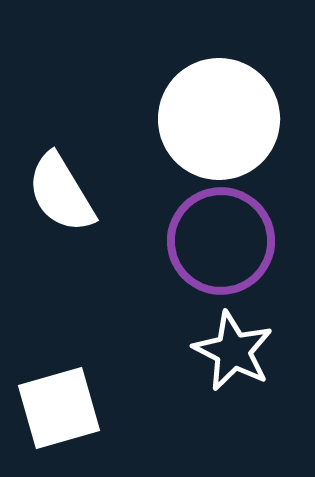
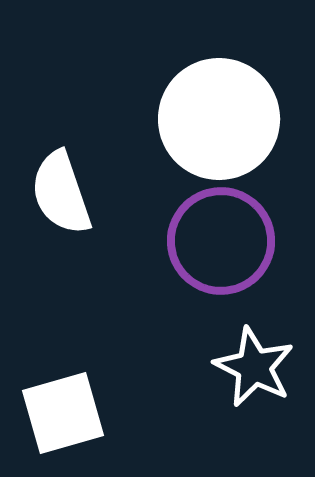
white semicircle: rotated 12 degrees clockwise
white star: moved 21 px right, 16 px down
white square: moved 4 px right, 5 px down
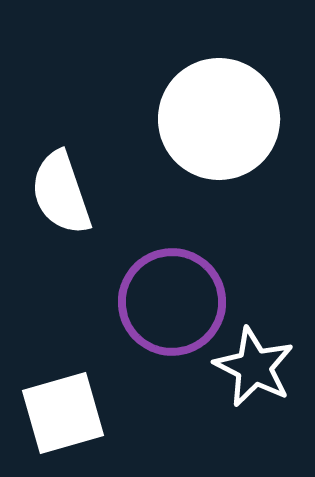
purple circle: moved 49 px left, 61 px down
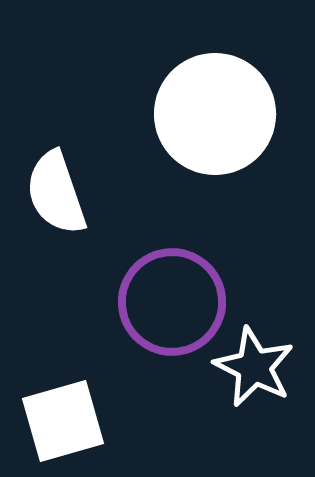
white circle: moved 4 px left, 5 px up
white semicircle: moved 5 px left
white square: moved 8 px down
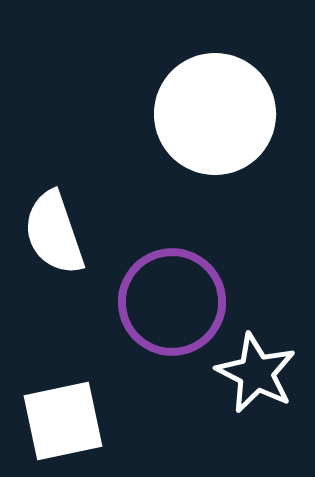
white semicircle: moved 2 px left, 40 px down
white star: moved 2 px right, 6 px down
white square: rotated 4 degrees clockwise
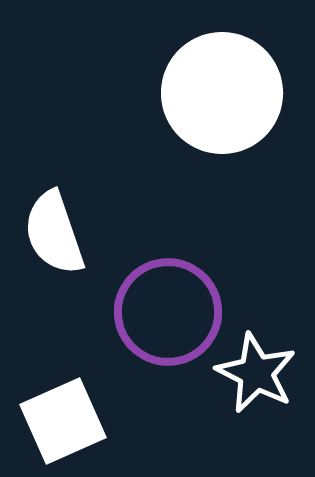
white circle: moved 7 px right, 21 px up
purple circle: moved 4 px left, 10 px down
white square: rotated 12 degrees counterclockwise
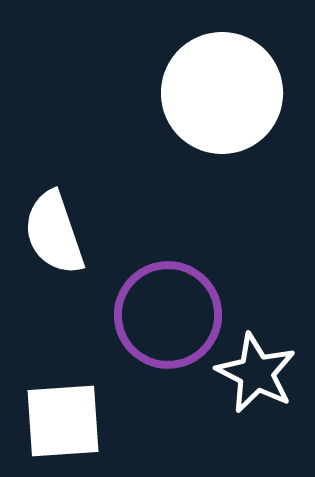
purple circle: moved 3 px down
white square: rotated 20 degrees clockwise
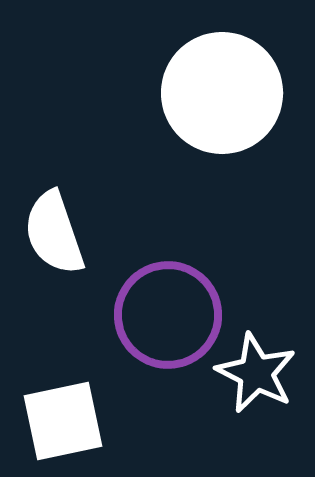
white square: rotated 8 degrees counterclockwise
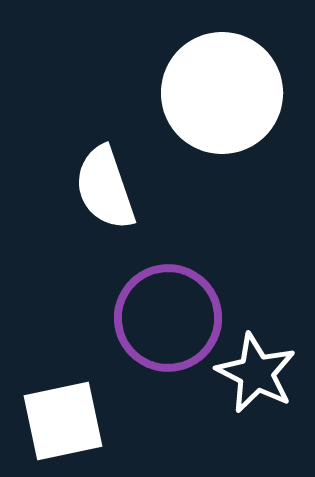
white semicircle: moved 51 px right, 45 px up
purple circle: moved 3 px down
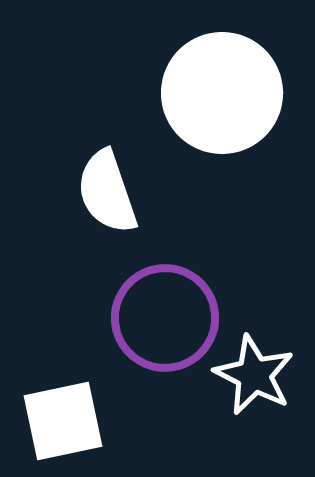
white semicircle: moved 2 px right, 4 px down
purple circle: moved 3 px left
white star: moved 2 px left, 2 px down
